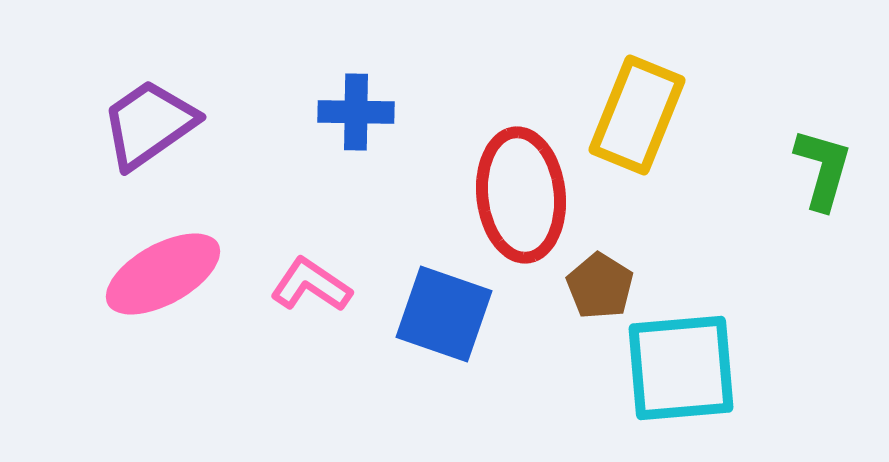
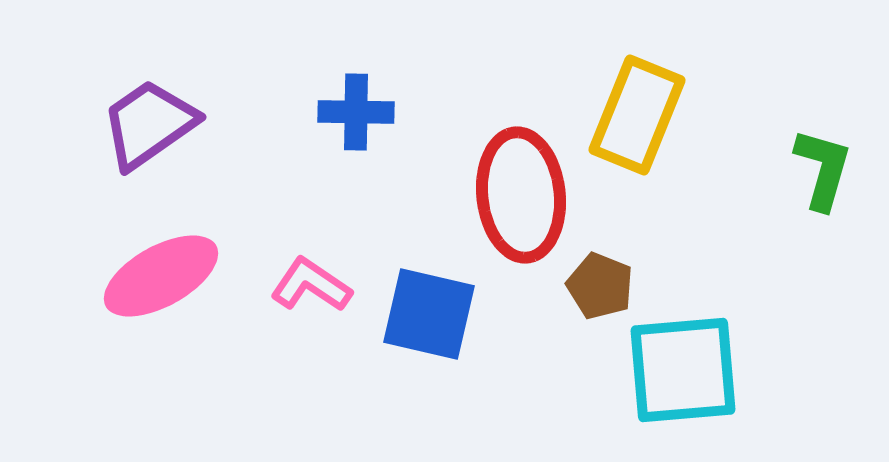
pink ellipse: moved 2 px left, 2 px down
brown pentagon: rotated 10 degrees counterclockwise
blue square: moved 15 px left; rotated 6 degrees counterclockwise
cyan square: moved 2 px right, 2 px down
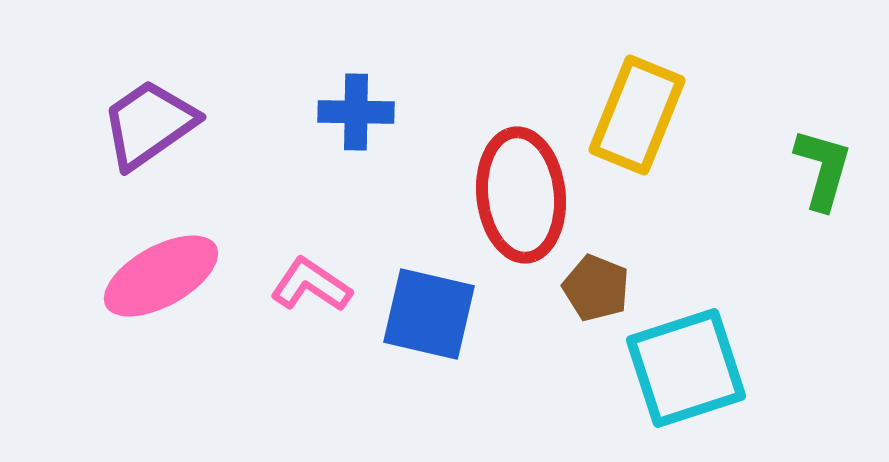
brown pentagon: moved 4 px left, 2 px down
cyan square: moved 3 px right, 2 px up; rotated 13 degrees counterclockwise
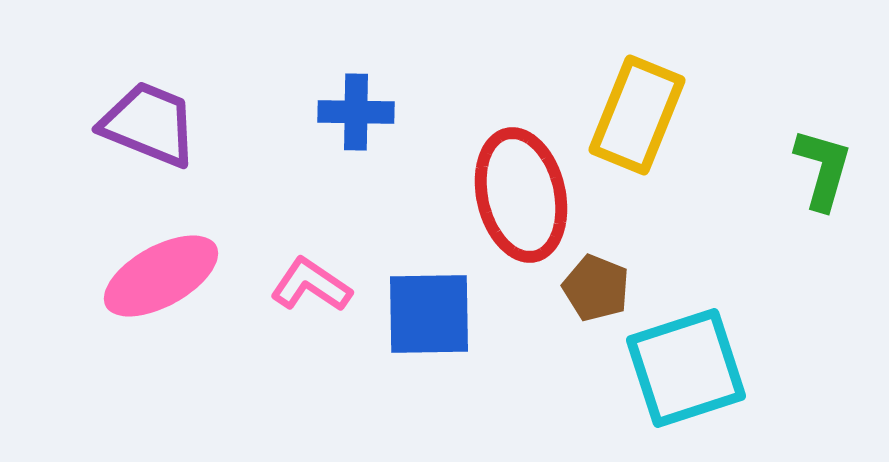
purple trapezoid: rotated 57 degrees clockwise
red ellipse: rotated 7 degrees counterclockwise
blue square: rotated 14 degrees counterclockwise
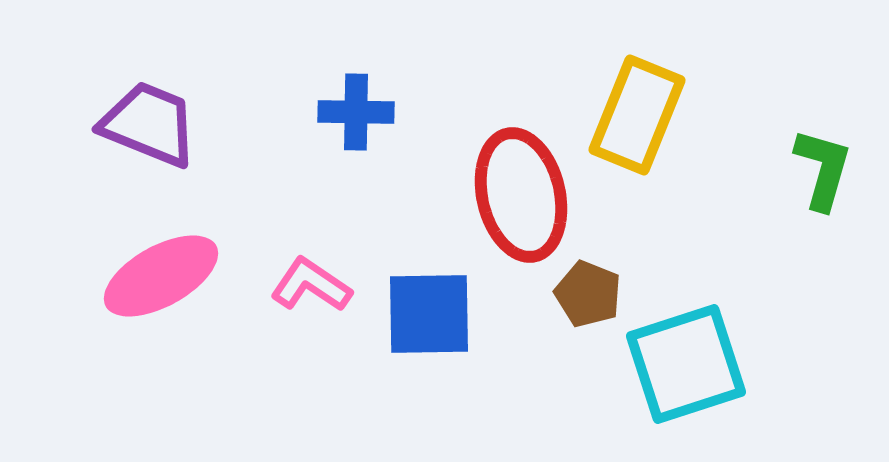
brown pentagon: moved 8 px left, 6 px down
cyan square: moved 4 px up
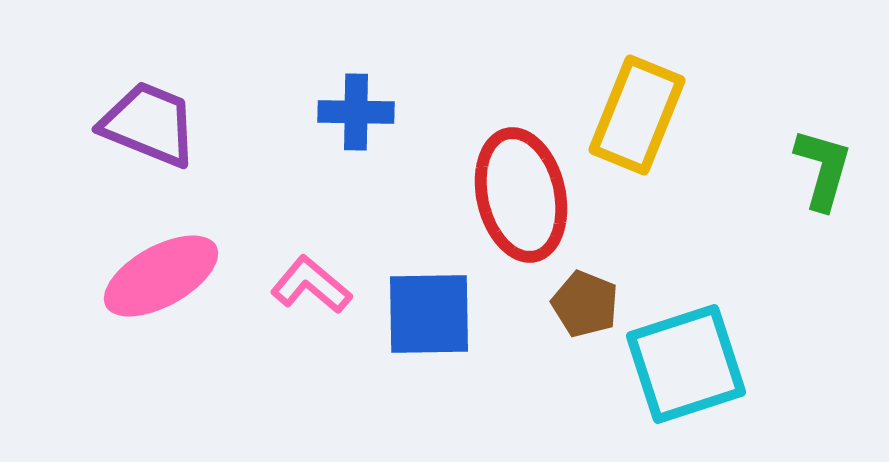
pink L-shape: rotated 6 degrees clockwise
brown pentagon: moved 3 px left, 10 px down
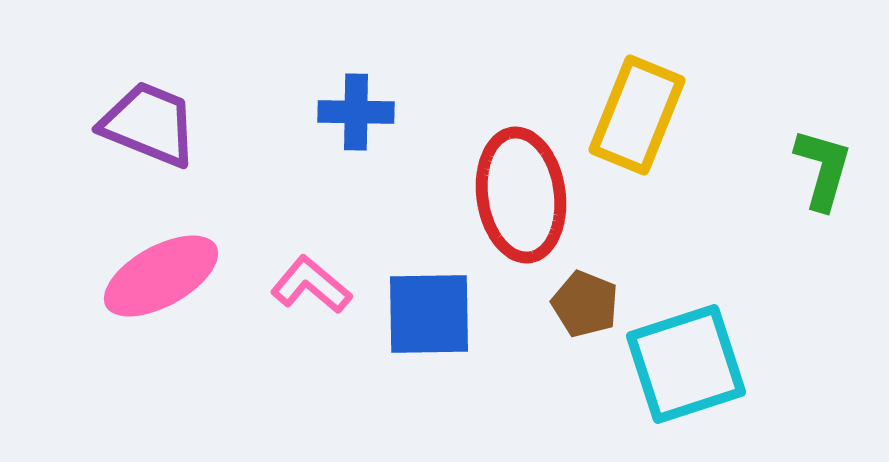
red ellipse: rotated 5 degrees clockwise
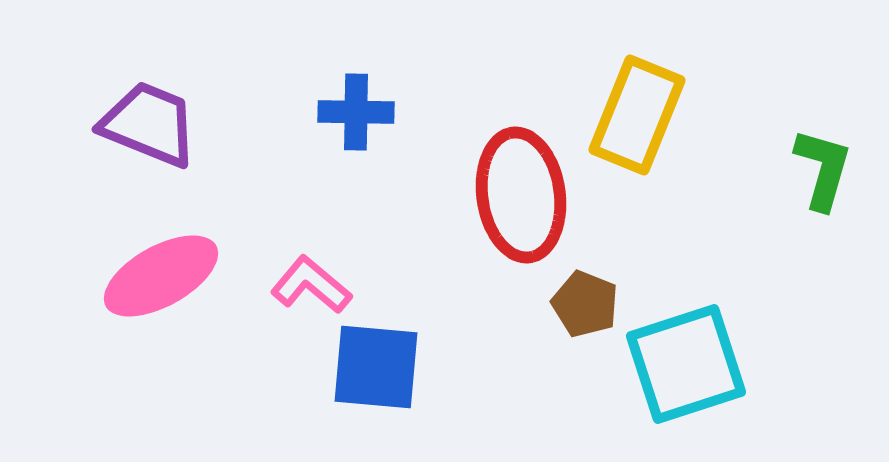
blue square: moved 53 px left, 53 px down; rotated 6 degrees clockwise
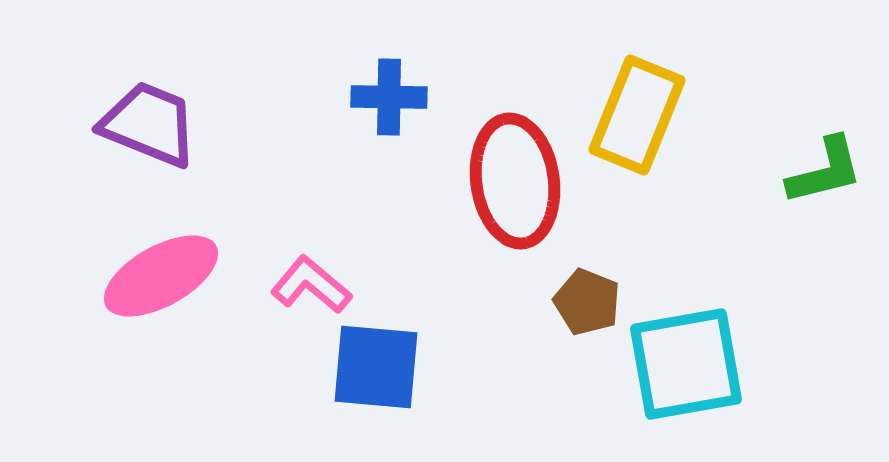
blue cross: moved 33 px right, 15 px up
green L-shape: moved 2 px right, 2 px down; rotated 60 degrees clockwise
red ellipse: moved 6 px left, 14 px up
brown pentagon: moved 2 px right, 2 px up
cyan square: rotated 8 degrees clockwise
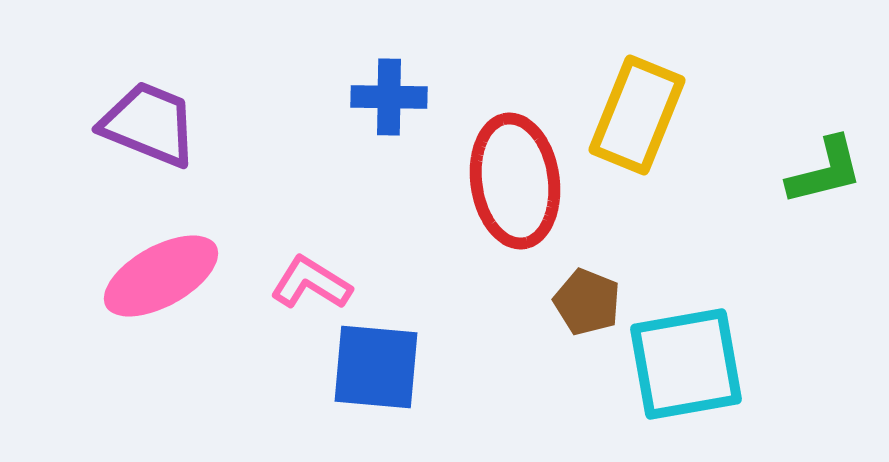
pink L-shape: moved 2 px up; rotated 8 degrees counterclockwise
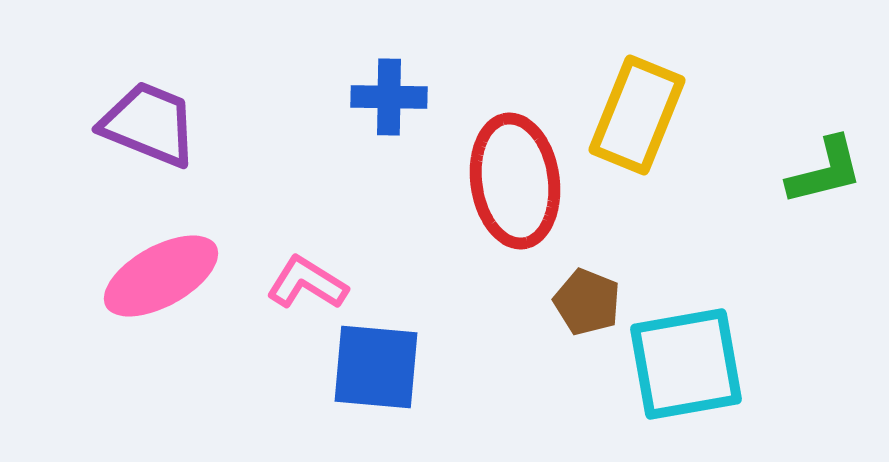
pink L-shape: moved 4 px left
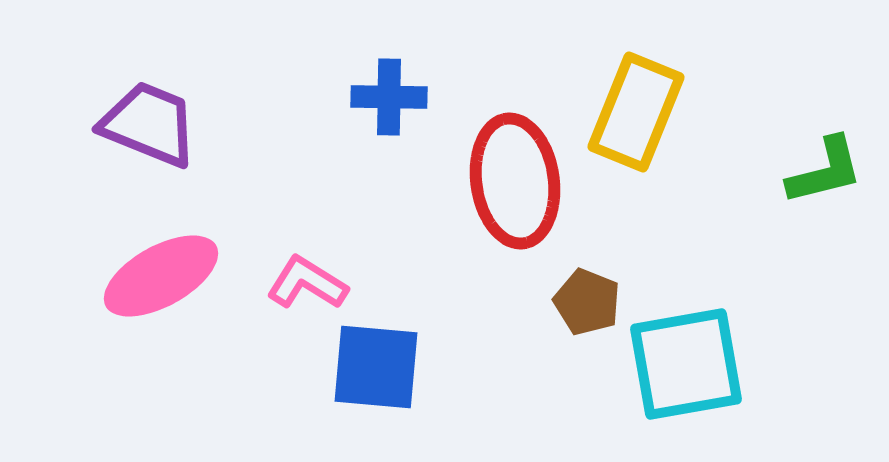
yellow rectangle: moved 1 px left, 3 px up
